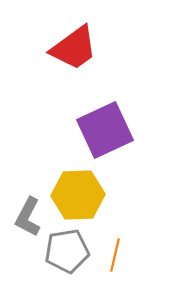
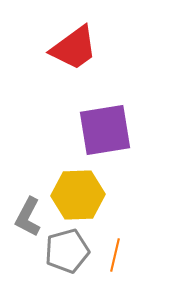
purple square: rotated 16 degrees clockwise
gray pentagon: rotated 6 degrees counterclockwise
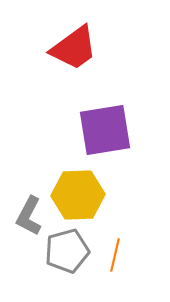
gray L-shape: moved 1 px right, 1 px up
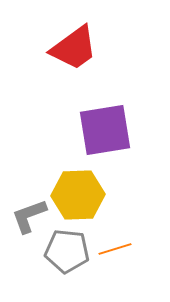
gray L-shape: rotated 42 degrees clockwise
gray pentagon: rotated 21 degrees clockwise
orange line: moved 6 px up; rotated 60 degrees clockwise
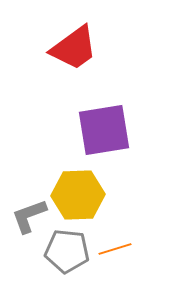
purple square: moved 1 px left
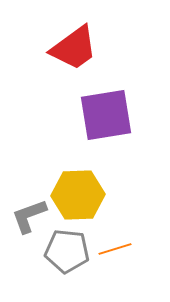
purple square: moved 2 px right, 15 px up
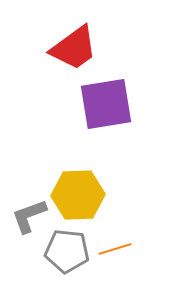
purple square: moved 11 px up
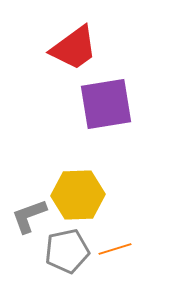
gray pentagon: rotated 18 degrees counterclockwise
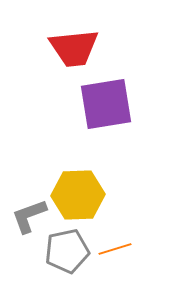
red trapezoid: rotated 30 degrees clockwise
